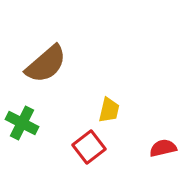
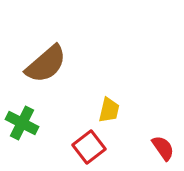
red semicircle: rotated 68 degrees clockwise
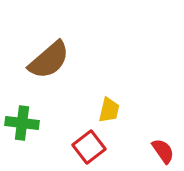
brown semicircle: moved 3 px right, 4 px up
green cross: rotated 20 degrees counterclockwise
red semicircle: moved 3 px down
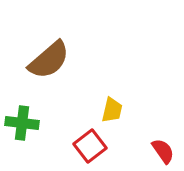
yellow trapezoid: moved 3 px right
red square: moved 1 px right, 1 px up
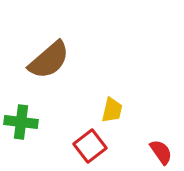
green cross: moved 1 px left, 1 px up
red semicircle: moved 2 px left, 1 px down
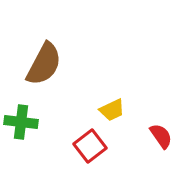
brown semicircle: moved 5 px left, 4 px down; rotated 21 degrees counterclockwise
yellow trapezoid: rotated 52 degrees clockwise
red semicircle: moved 16 px up
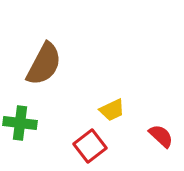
green cross: moved 1 px left, 1 px down
red semicircle: rotated 12 degrees counterclockwise
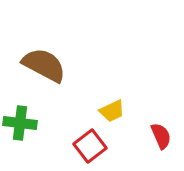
brown semicircle: moved 1 px down; rotated 90 degrees counterclockwise
yellow trapezoid: moved 1 px down
red semicircle: rotated 24 degrees clockwise
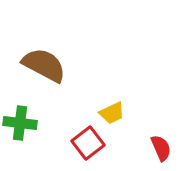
yellow trapezoid: moved 2 px down
red semicircle: moved 12 px down
red square: moved 2 px left, 3 px up
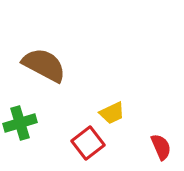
green cross: rotated 24 degrees counterclockwise
red semicircle: moved 1 px up
